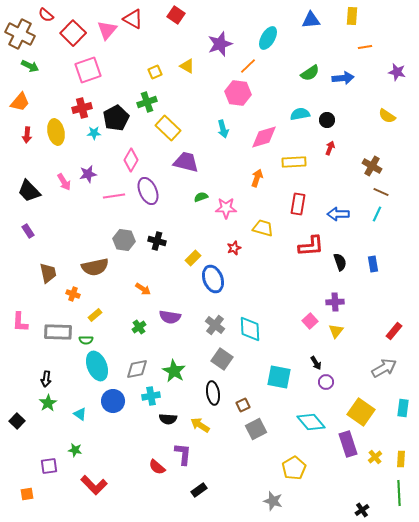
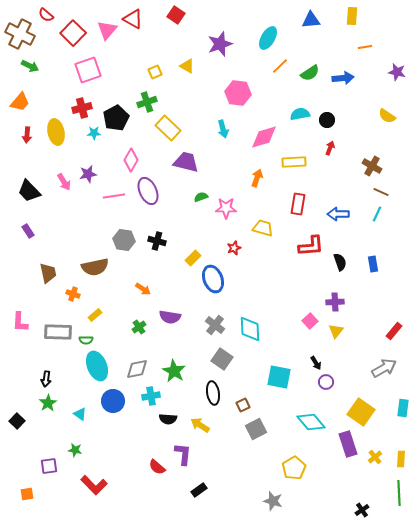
orange line at (248, 66): moved 32 px right
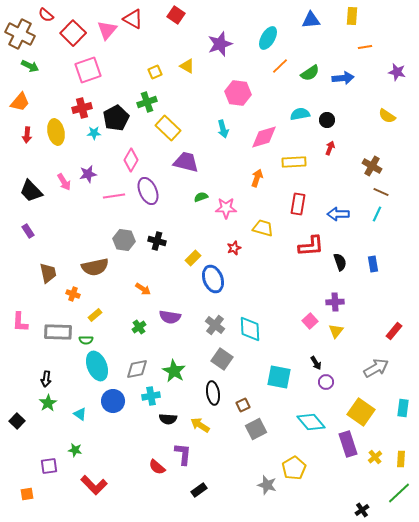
black trapezoid at (29, 191): moved 2 px right
gray arrow at (384, 368): moved 8 px left
green line at (399, 493): rotated 50 degrees clockwise
gray star at (273, 501): moved 6 px left, 16 px up
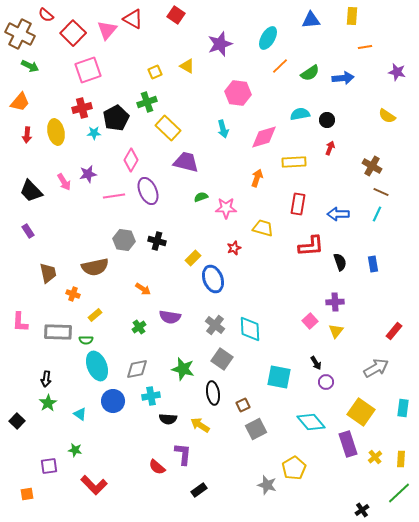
green star at (174, 371): moved 9 px right, 2 px up; rotated 15 degrees counterclockwise
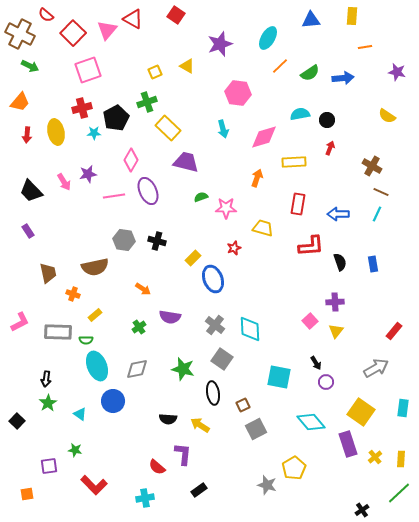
pink L-shape at (20, 322): rotated 120 degrees counterclockwise
cyan cross at (151, 396): moved 6 px left, 102 px down
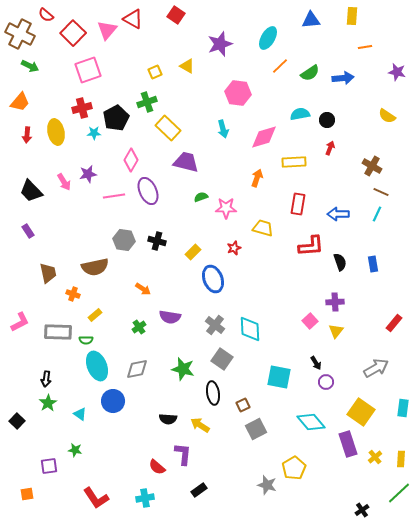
yellow rectangle at (193, 258): moved 6 px up
red rectangle at (394, 331): moved 8 px up
red L-shape at (94, 485): moved 2 px right, 13 px down; rotated 12 degrees clockwise
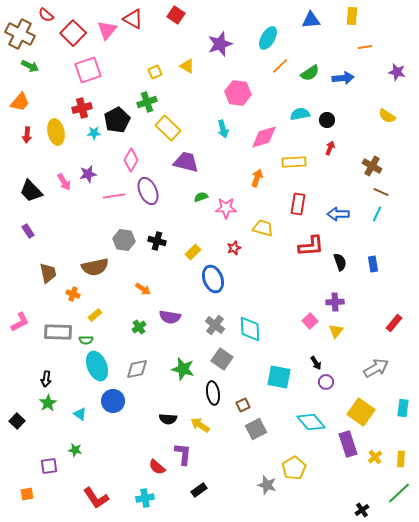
black pentagon at (116, 118): moved 1 px right, 2 px down
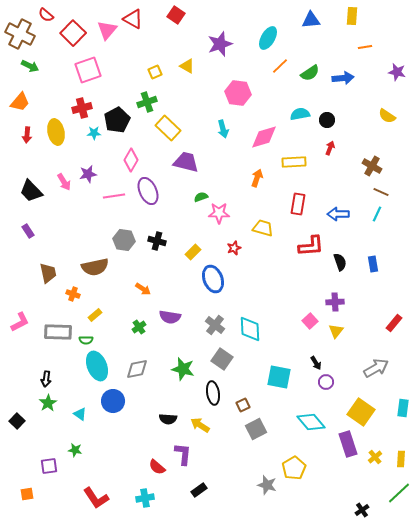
pink star at (226, 208): moved 7 px left, 5 px down
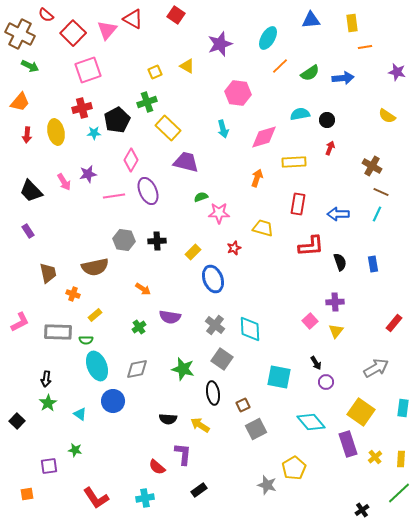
yellow rectangle at (352, 16): moved 7 px down; rotated 12 degrees counterclockwise
black cross at (157, 241): rotated 18 degrees counterclockwise
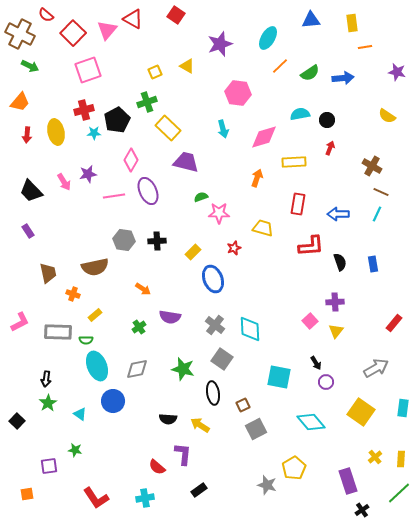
red cross at (82, 108): moved 2 px right, 2 px down
purple rectangle at (348, 444): moved 37 px down
